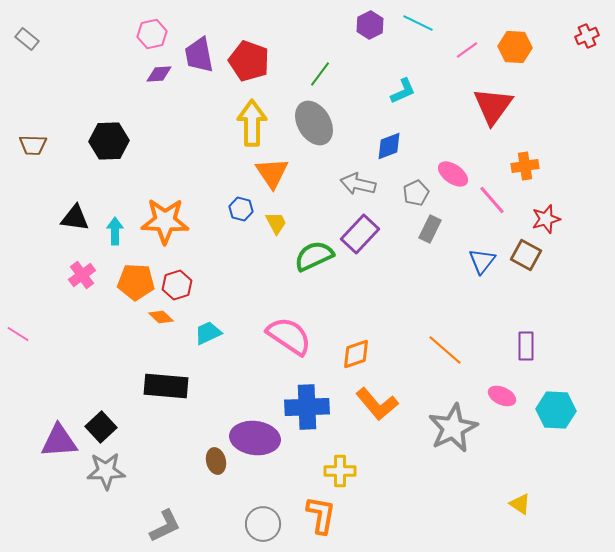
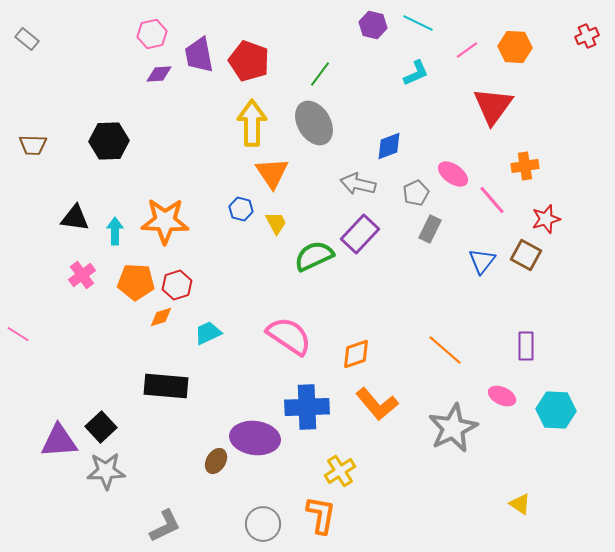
purple hexagon at (370, 25): moved 3 px right; rotated 20 degrees counterclockwise
cyan L-shape at (403, 91): moved 13 px right, 18 px up
orange diamond at (161, 317): rotated 60 degrees counterclockwise
brown ellipse at (216, 461): rotated 45 degrees clockwise
yellow cross at (340, 471): rotated 32 degrees counterclockwise
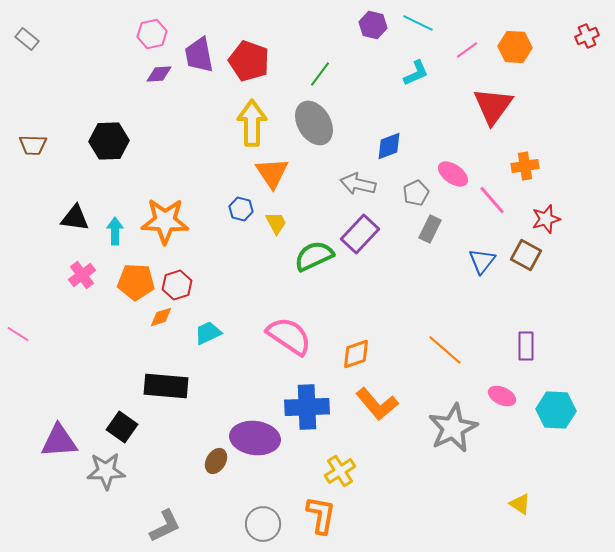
black square at (101, 427): moved 21 px right; rotated 12 degrees counterclockwise
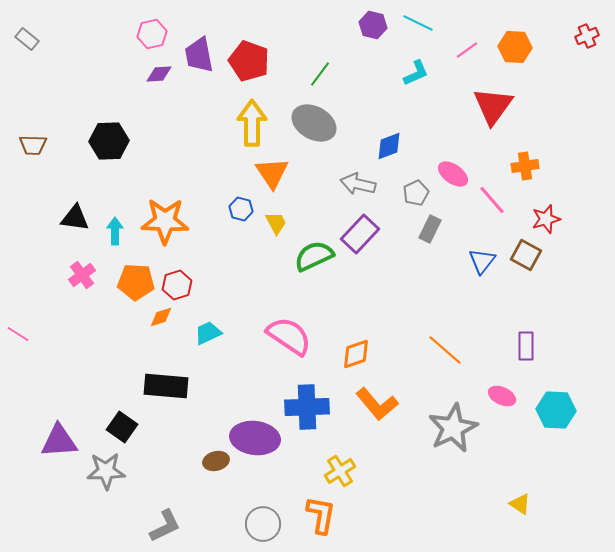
gray ellipse at (314, 123): rotated 30 degrees counterclockwise
brown ellipse at (216, 461): rotated 45 degrees clockwise
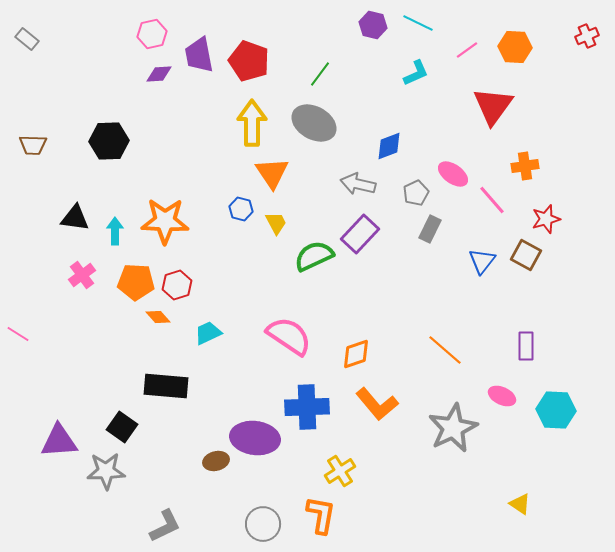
orange diamond at (161, 317): moved 3 px left; rotated 65 degrees clockwise
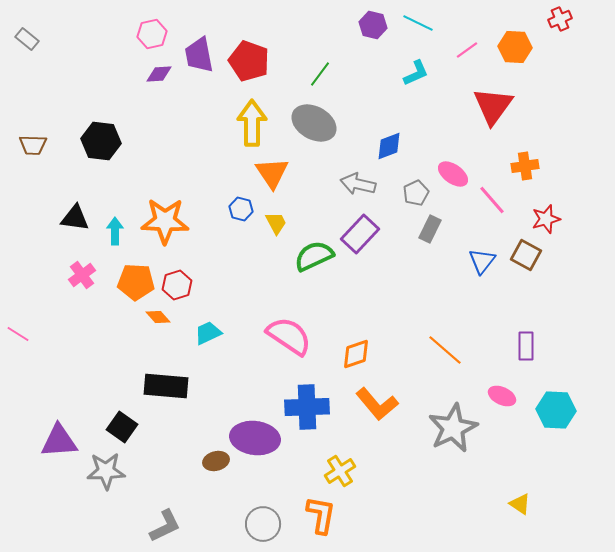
red cross at (587, 36): moved 27 px left, 17 px up
black hexagon at (109, 141): moved 8 px left; rotated 9 degrees clockwise
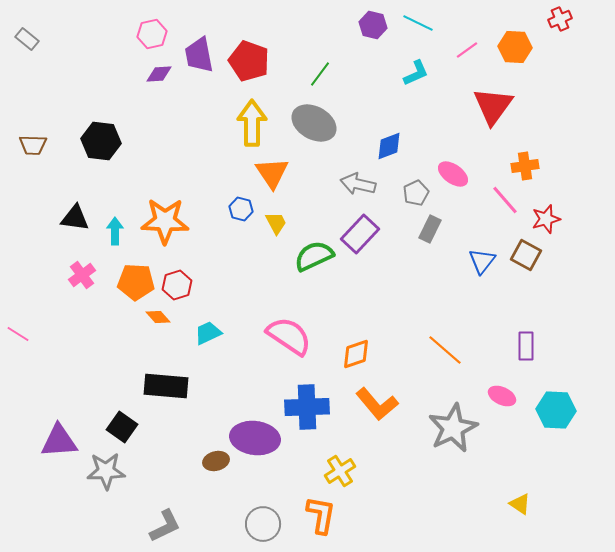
pink line at (492, 200): moved 13 px right
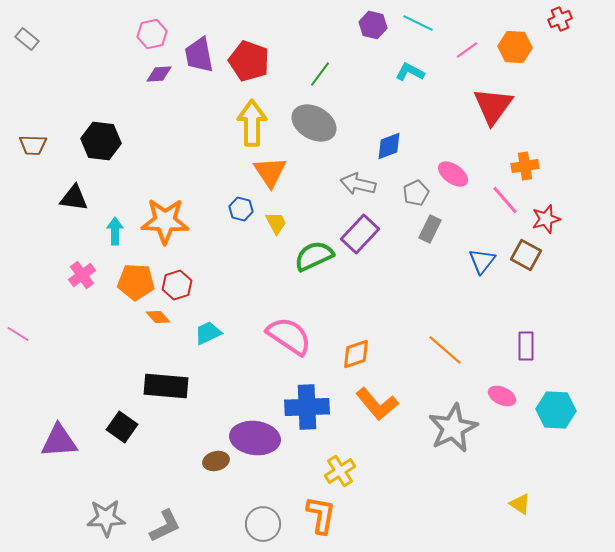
cyan L-shape at (416, 73): moved 6 px left, 1 px up; rotated 128 degrees counterclockwise
orange triangle at (272, 173): moved 2 px left, 1 px up
black triangle at (75, 218): moved 1 px left, 20 px up
gray star at (106, 471): moved 47 px down
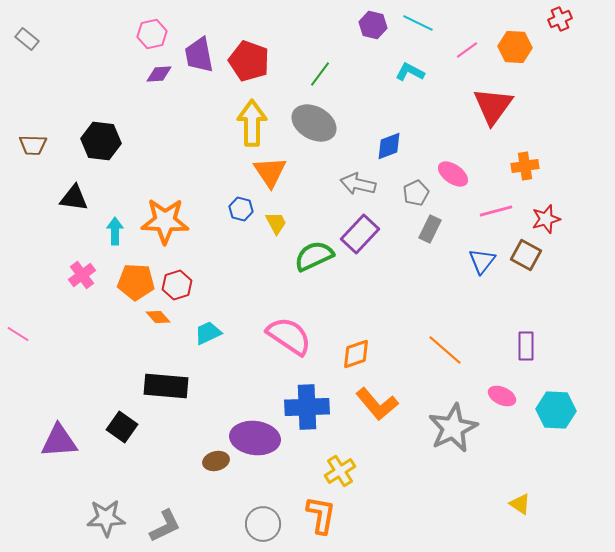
pink line at (505, 200): moved 9 px left, 11 px down; rotated 64 degrees counterclockwise
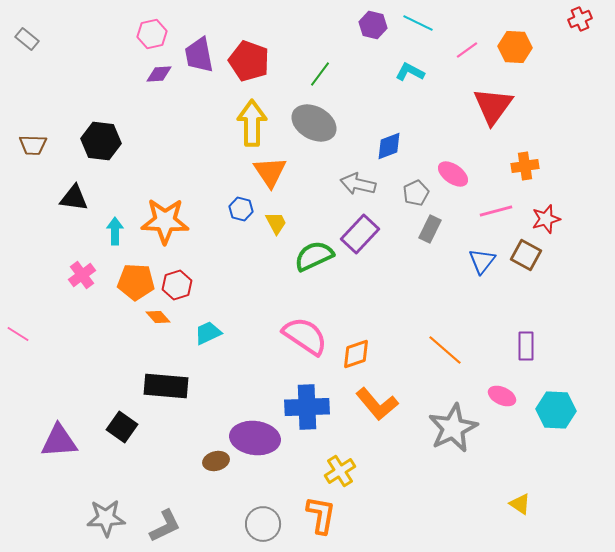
red cross at (560, 19): moved 20 px right
pink semicircle at (289, 336): moved 16 px right
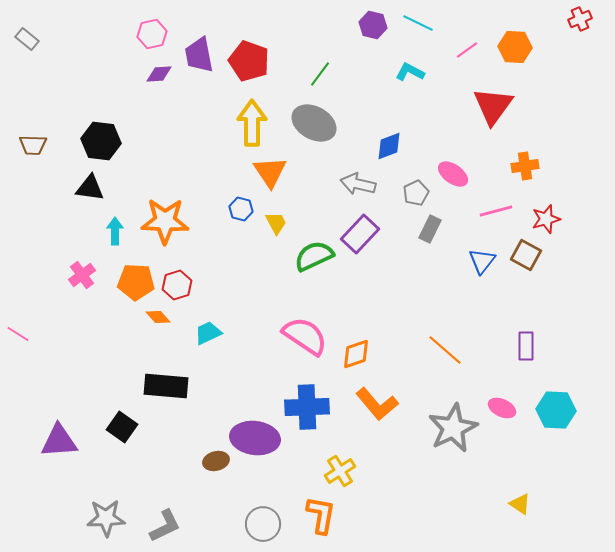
black triangle at (74, 198): moved 16 px right, 10 px up
pink ellipse at (502, 396): moved 12 px down
